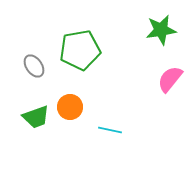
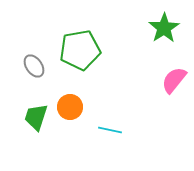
green star: moved 3 px right, 2 px up; rotated 24 degrees counterclockwise
pink semicircle: moved 4 px right, 1 px down
green trapezoid: rotated 128 degrees clockwise
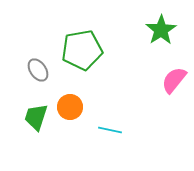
green star: moved 3 px left, 2 px down
green pentagon: moved 2 px right
gray ellipse: moved 4 px right, 4 px down
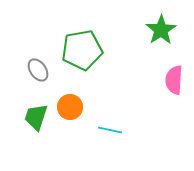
pink semicircle: rotated 36 degrees counterclockwise
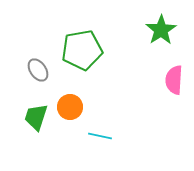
cyan line: moved 10 px left, 6 px down
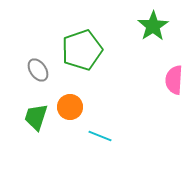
green star: moved 8 px left, 4 px up
green pentagon: rotated 9 degrees counterclockwise
cyan line: rotated 10 degrees clockwise
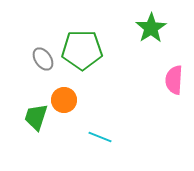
green star: moved 2 px left, 2 px down
green pentagon: rotated 18 degrees clockwise
gray ellipse: moved 5 px right, 11 px up
orange circle: moved 6 px left, 7 px up
cyan line: moved 1 px down
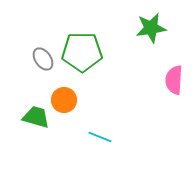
green star: rotated 24 degrees clockwise
green pentagon: moved 2 px down
green trapezoid: rotated 88 degrees clockwise
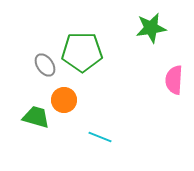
gray ellipse: moved 2 px right, 6 px down
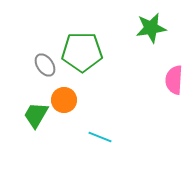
green trapezoid: moved 2 px up; rotated 76 degrees counterclockwise
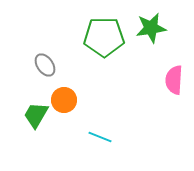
green pentagon: moved 22 px right, 15 px up
